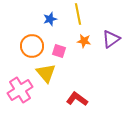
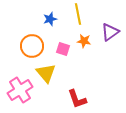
purple triangle: moved 1 px left, 7 px up
pink square: moved 4 px right, 2 px up
red L-shape: rotated 145 degrees counterclockwise
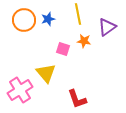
blue star: moved 2 px left
purple triangle: moved 3 px left, 5 px up
orange circle: moved 8 px left, 26 px up
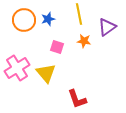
yellow line: moved 1 px right
pink square: moved 6 px left, 2 px up
pink cross: moved 3 px left, 22 px up
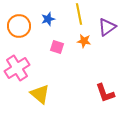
orange circle: moved 5 px left, 6 px down
yellow triangle: moved 6 px left, 21 px down; rotated 10 degrees counterclockwise
red L-shape: moved 28 px right, 6 px up
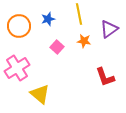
purple triangle: moved 2 px right, 2 px down
pink square: rotated 24 degrees clockwise
red L-shape: moved 16 px up
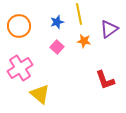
blue star: moved 9 px right, 3 px down
pink cross: moved 3 px right
red L-shape: moved 3 px down
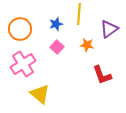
yellow line: rotated 15 degrees clockwise
blue star: moved 1 px left, 2 px down
orange circle: moved 1 px right, 3 px down
orange star: moved 3 px right, 4 px down
pink cross: moved 3 px right, 4 px up
red L-shape: moved 3 px left, 5 px up
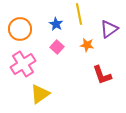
yellow line: rotated 15 degrees counterclockwise
blue star: rotated 24 degrees counterclockwise
yellow triangle: rotated 45 degrees clockwise
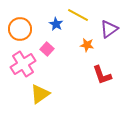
yellow line: moved 1 px left, 1 px down; rotated 50 degrees counterclockwise
pink square: moved 10 px left, 2 px down
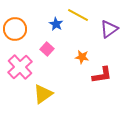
orange circle: moved 5 px left
orange star: moved 5 px left, 12 px down
pink cross: moved 3 px left, 3 px down; rotated 10 degrees counterclockwise
red L-shape: rotated 80 degrees counterclockwise
yellow triangle: moved 3 px right
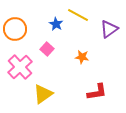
red L-shape: moved 5 px left, 17 px down
